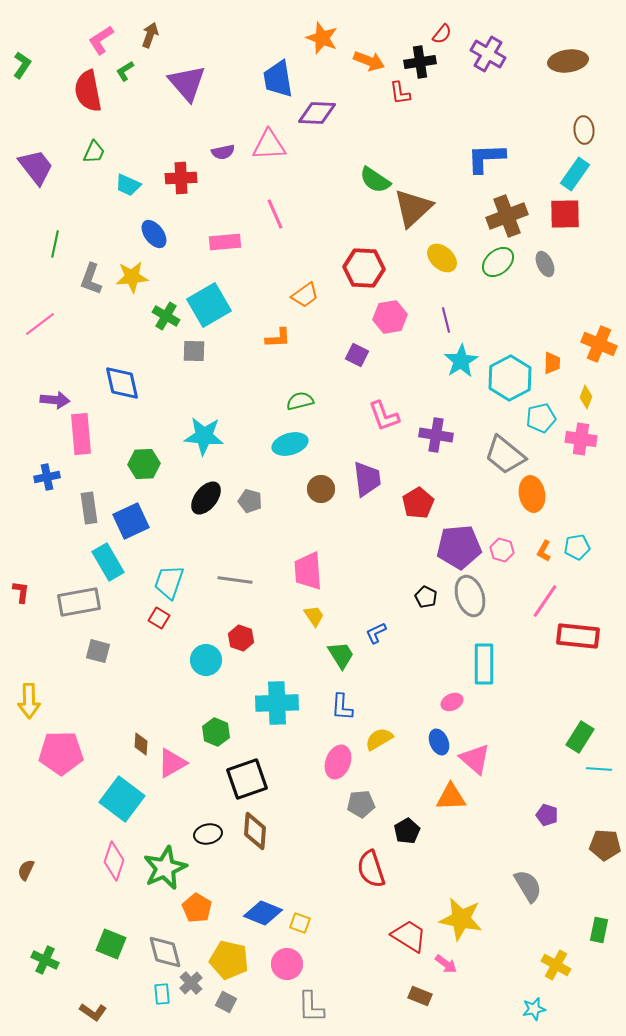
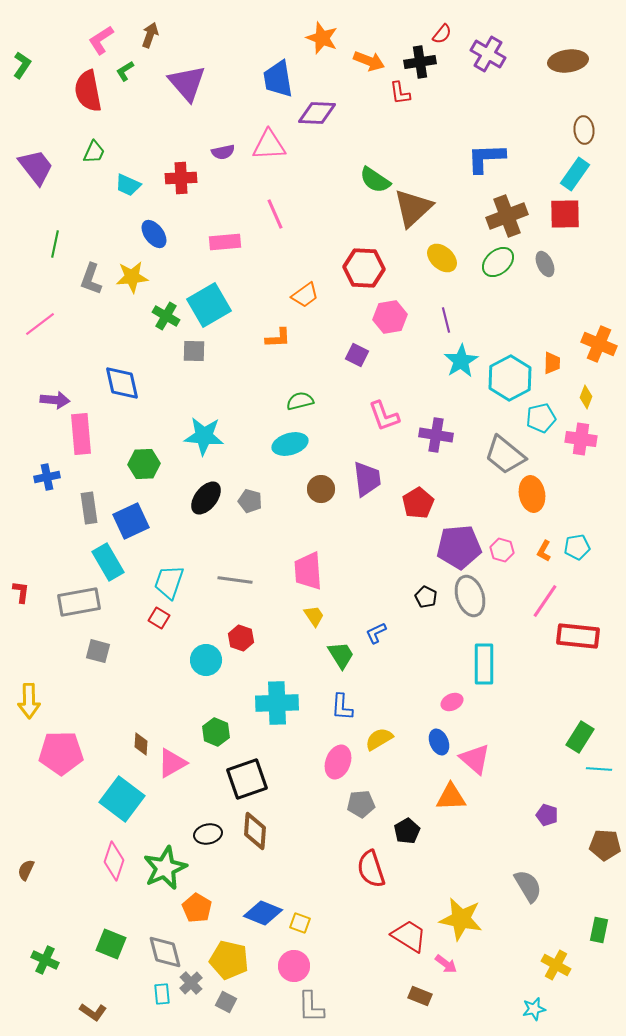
pink circle at (287, 964): moved 7 px right, 2 px down
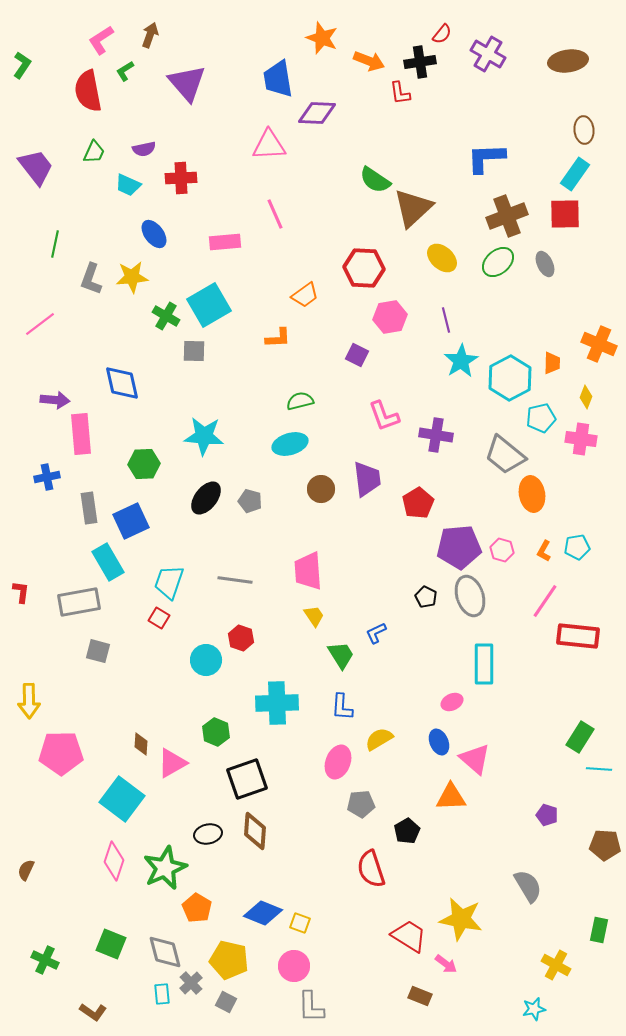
purple semicircle at (223, 152): moved 79 px left, 3 px up
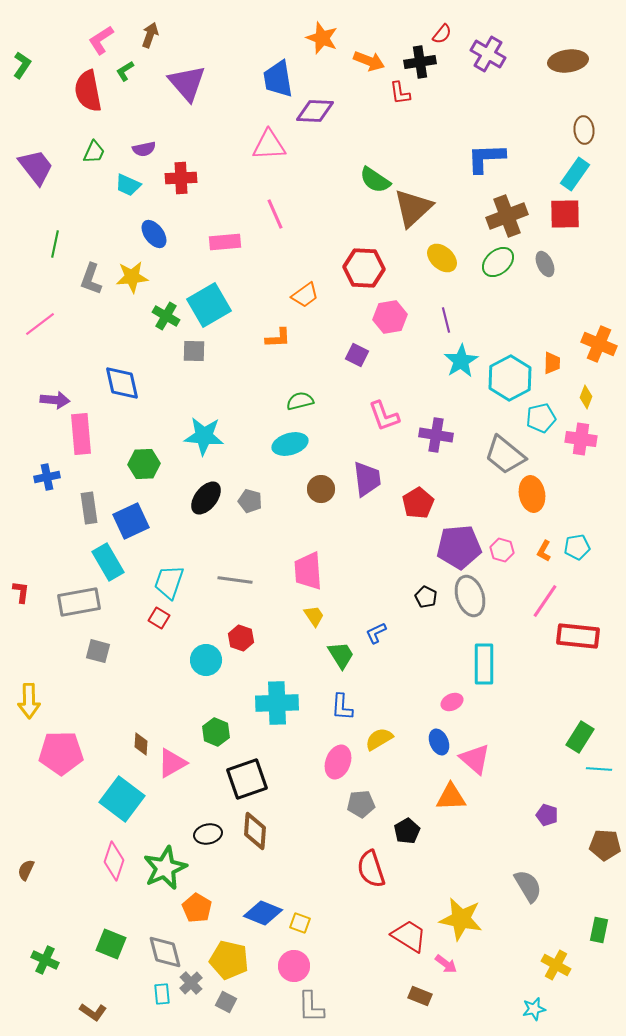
purple diamond at (317, 113): moved 2 px left, 2 px up
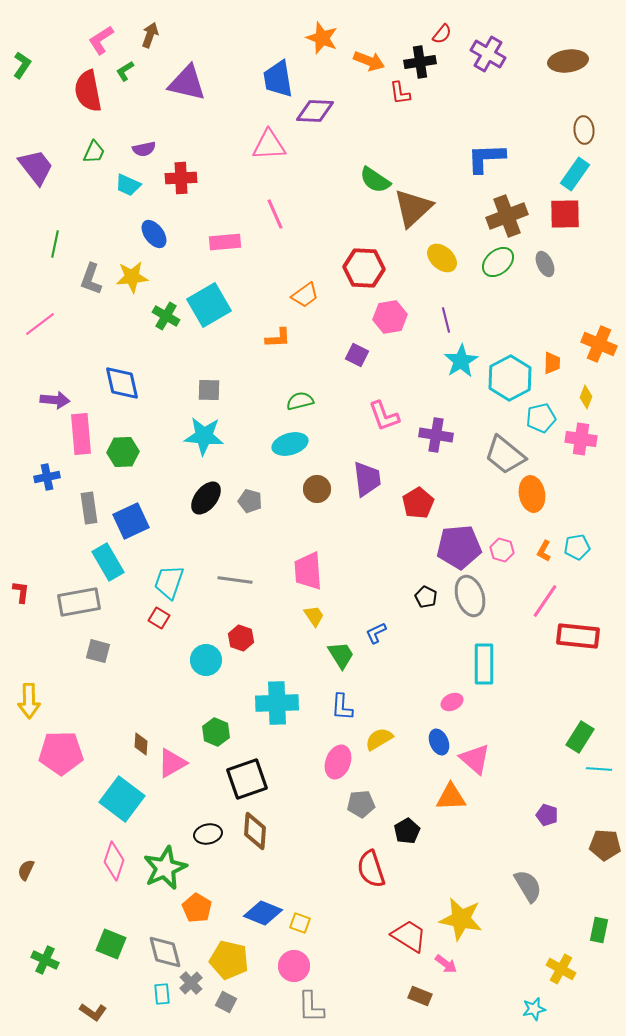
purple triangle at (187, 83): rotated 36 degrees counterclockwise
gray square at (194, 351): moved 15 px right, 39 px down
green hexagon at (144, 464): moved 21 px left, 12 px up
brown circle at (321, 489): moved 4 px left
yellow cross at (556, 965): moved 5 px right, 4 px down
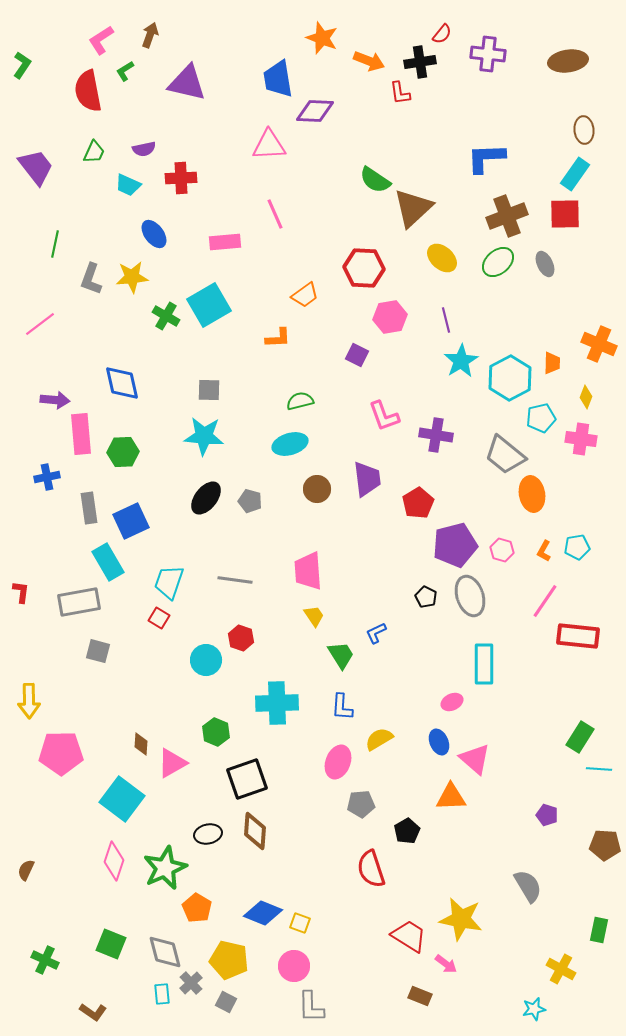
purple cross at (488, 54): rotated 24 degrees counterclockwise
purple pentagon at (459, 547): moved 4 px left, 2 px up; rotated 9 degrees counterclockwise
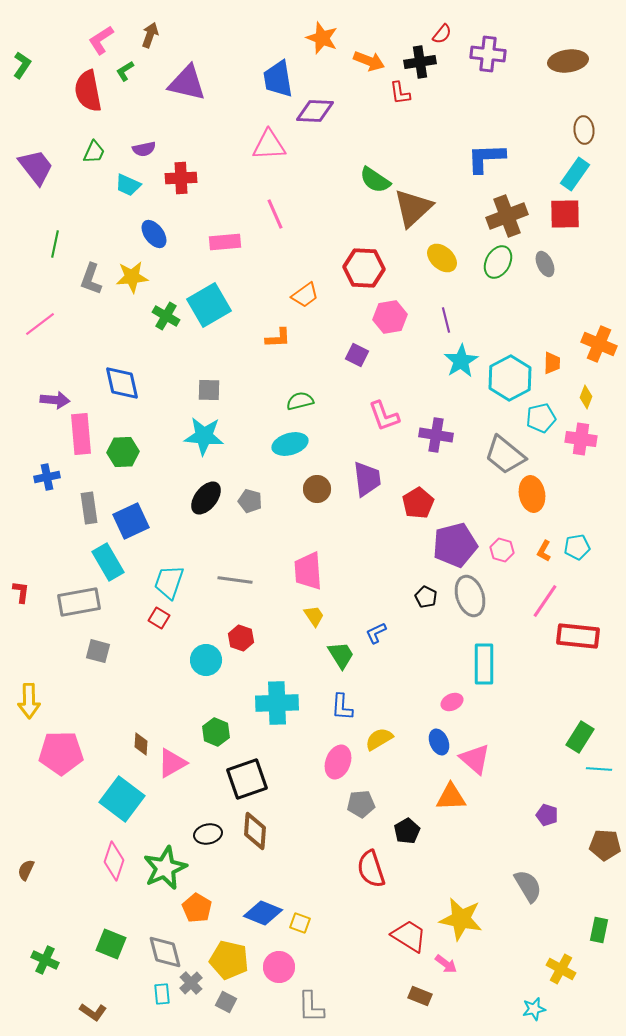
green ellipse at (498, 262): rotated 20 degrees counterclockwise
pink circle at (294, 966): moved 15 px left, 1 px down
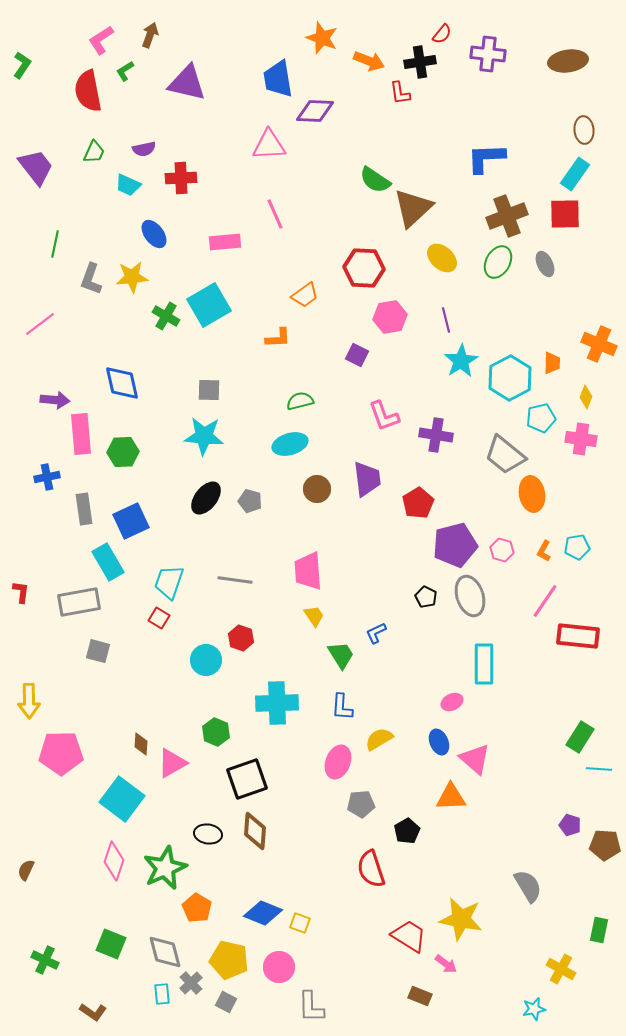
gray rectangle at (89, 508): moved 5 px left, 1 px down
purple pentagon at (547, 815): moved 23 px right, 10 px down
black ellipse at (208, 834): rotated 20 degrees clockwise
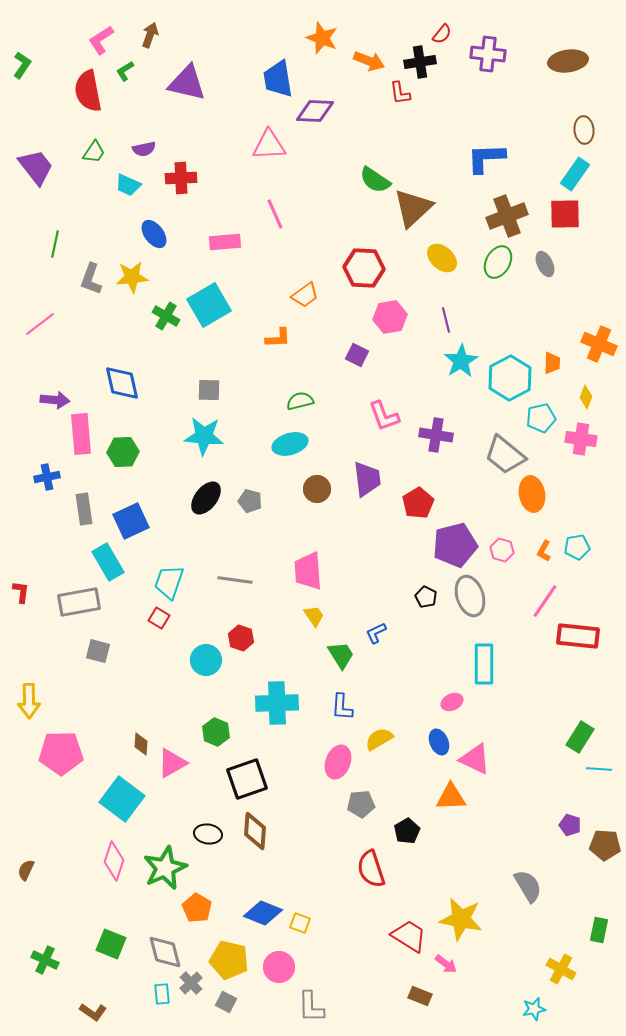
green trapezoid at (94, 152): rotated 10 degrees clockwise
pink triangle at (475, 759): rotated 16 degrees counterclockwise
